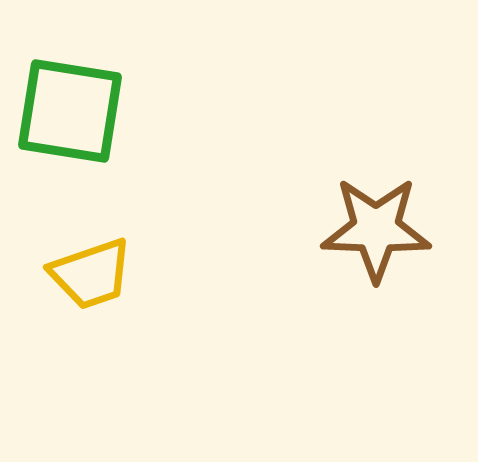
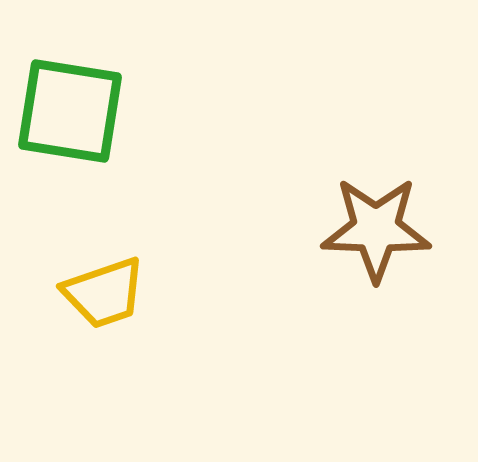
yellow trapezoid: moved 13 px right, 19 px down
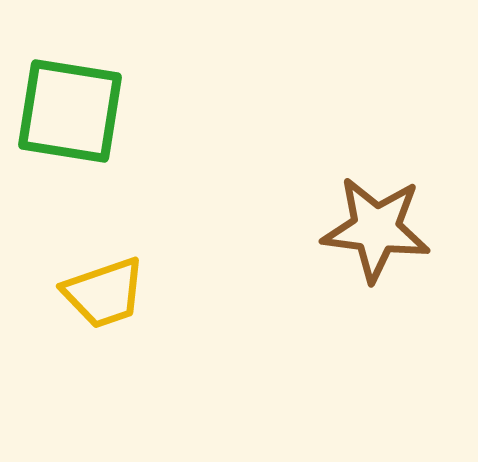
brown star: rotated 5 degrees clockwise
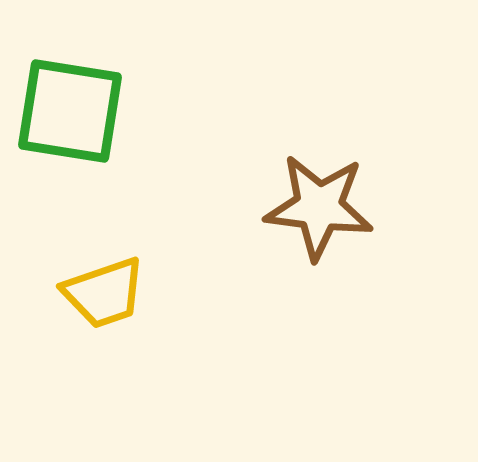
brown star: moved 57 px left, 22 px up
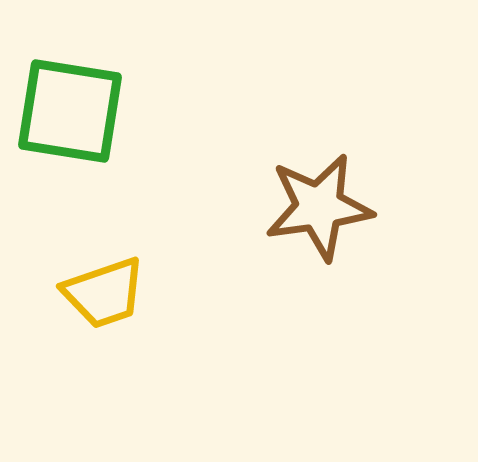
brown star: rotated 15 degrees counterclockwise
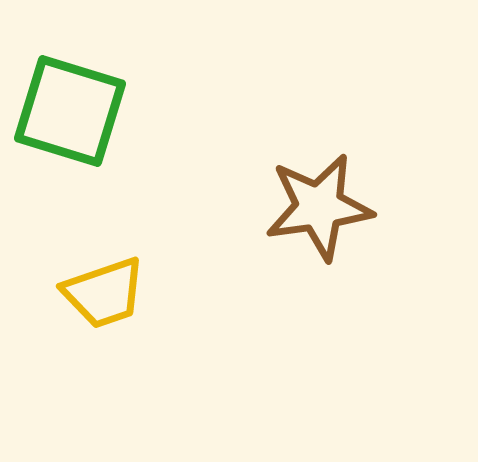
green square: rotated 8 degrees clockwise
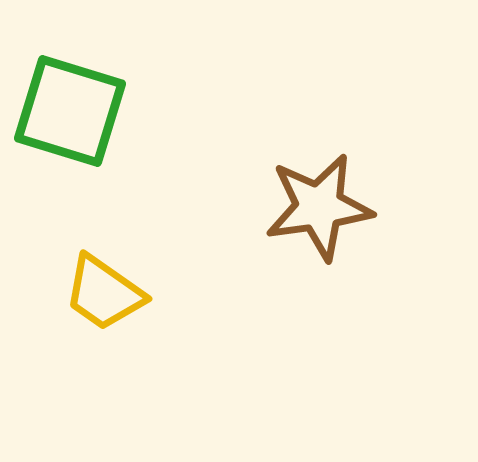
yellow trapezoid: rotated 54 degrees clockwise
